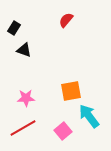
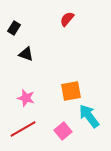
red semicircle: moved 1 px right, 1 px up
black triangle: moved 2 px right, 4 px down
pink star: rotated 18 degrees clockwise
red line: moved 1 px down
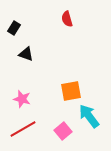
red semicircle: rotated 56 degrees counterclockwise
pink star: moved 4 px left, 1 px down
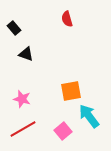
black rectangle: rotated 72 degrees counterclockwise
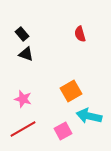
red semicircle: moved 13 px right, 15 px down
black rectangle: moved 8 px right, 6 px down
orange square: rotated 20 degrees counterclockwise
pink star: moved 1 px right
cyan arrow: rotated 40 degrees counterclockwise
pink square: rotated 12 degrees clockwise
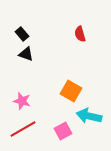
orange square: rotated 30 degrees counterclockwise
pink star: moved 1 px left, 2 px down
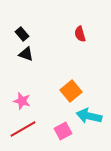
orange square: rotated 20 degrees clockwise
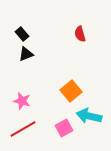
black triangle: rotated 42 degrees counterclockwise
pink square: moved 1 px right, 3 px up
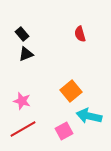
pink square: moved 3 px down
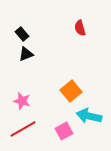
red semicircle: moved 6 px up
